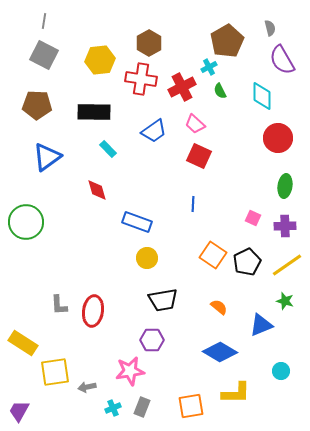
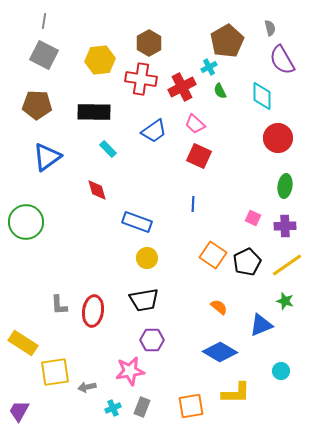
black trapezoid at (163, 300): moved 19 px left
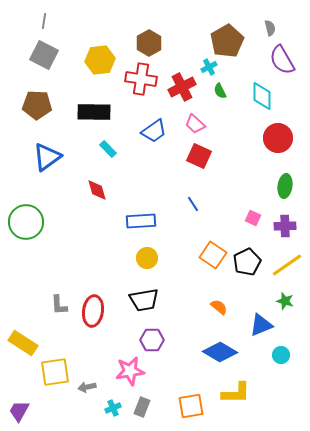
blue line at (193, 204): rotated 35 degrees counterclockwise
blue rectangle at (137, 222): moved 4 px right, 1 px up; rotated 24 degrees counterclockwise
cyan circle at (281, 371): moved 16 px up
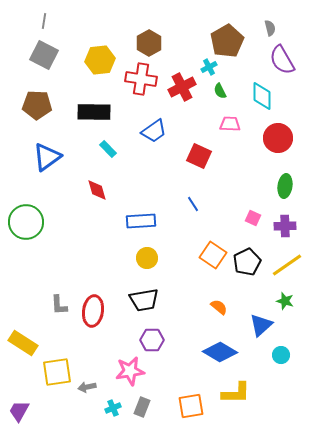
pink trapezoid at (195, 124): moved 35 px right; rotated 140 degrees clockwise
blue triangle at (261, 325): rotated 20 degrees counterclockwise
yellow square at (55, 372): moved 2 px right
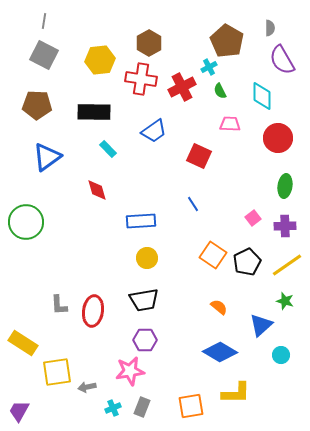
gray semicircle at (270, 28): rotated 14 degrees clockwise
brown pentagon at (227, 41): rotated 12 degrees counterclockwise
pink square at (253, 218): rotated 28 degrees clockwise
purple hexagon at (152, 340): moved 7 px left
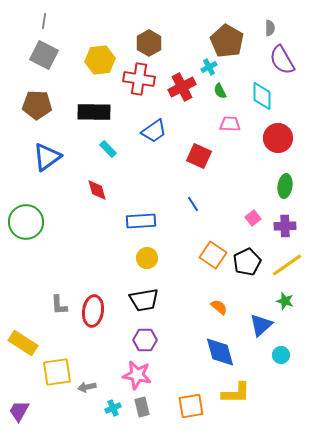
red cross at (141, 79): moved 2 px left
blue diamond at (220, 352): rotated 44 degrees clockwise
pink star at (130, 371): moved 7 px right, 4 px down; rotated 20 degrees clockwise
gray rectangle at (142, 407): rotated 36 degrees counterclockwise
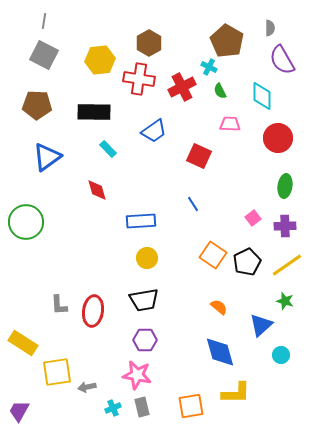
cyan cross at (209, 67): rotated 35 degrees counterclockwise
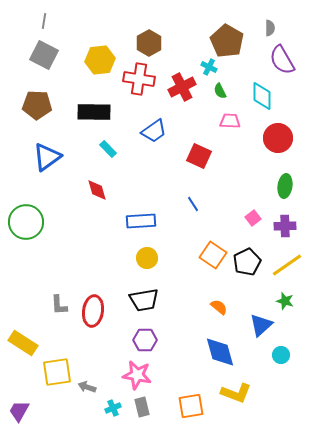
pink trapezoid at (230, 124): moved 3 px up
gray arrow at (87, 387): rotated 30 degrees clockwise
yellow L-shape at (236, 393): rotated 20 degrees clockwise
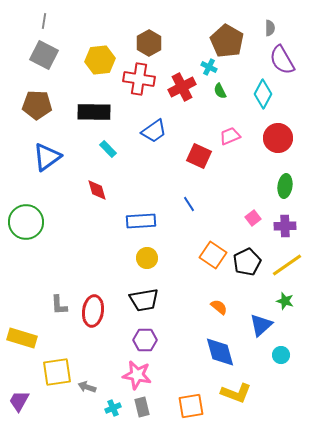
cyan diamond at (262, 96): moved 1 px right, 2 px up; rotated 28 degrees clockwise
pink trapezoid at (230, 121): moved 15 px down; rotated 25 degrees counterclockwise
blue line at (193, 204): moved 4 px left
yellow rectangle at (23, 343): moved 1 px left, 5 px up; rotated 16 degrees counterclockwise
purple trapezoid at (19, 411): moved 10 px up
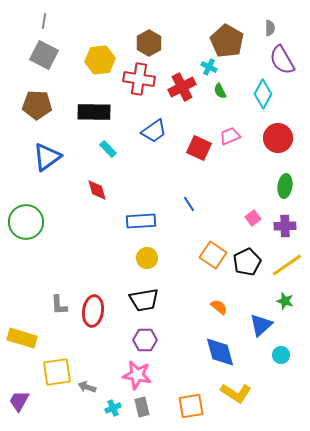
red square at (199, 156): moved 8 px up
yellow L-shape at (236, 393): rotated 12 degrees clockwise
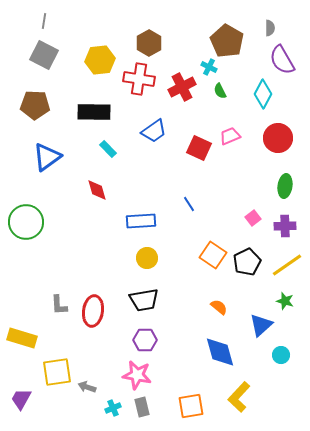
brown pentagon at (37, 105): moved 2 px left
yellow L-shape at (236, 393): moved 3 px right, 4 px down; rotated 100 degrees clockwise
purple trapezoid at (19, 401): moved 2 px right, 2 px up
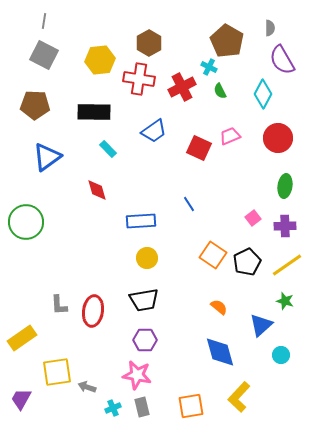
yellow rectangle at (22, 338): rotated 52 degrees counterclockwise
